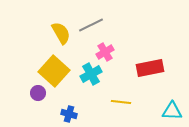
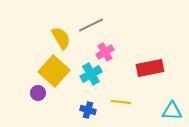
yellow semicircle: moved 5 px down
blue cross: moved 19 px right, 4 px up
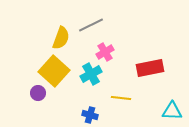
yellow semicircle: rotated 50 degrees clockwise
yellow line: moved 4 px up
blue cross: moved 2 px right, 5 px down
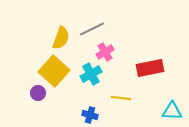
gray line: moved 1 px right, 4 px down
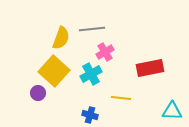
gray line: rotated 20 degrees clockwise
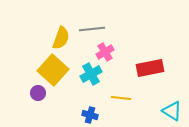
yellow square: moved 1 px left, 1 px up
cyan triangle: rotated 30 degrees clockwise
